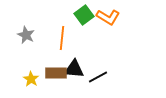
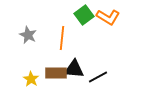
gray star: moved 2 px right
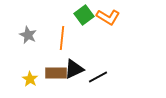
black triangle: rotated 30 degrees counterclockwise
yellow star: moved 1 px left
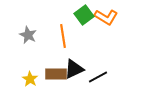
orange L-shape: moved 2 px left
orange line: moved 1 px right, 2 px up; rotated 15 degrees counterclockwise
brown rectangle: moved 1 px down
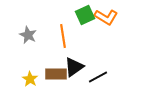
green square: moved 1 px right; rotated 12 degrees clockwise
black triangle: moved 2 px up; rotated 10 degrees counterclockwise
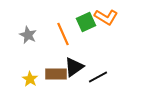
green square: moved 1 px right, 7 px down
orange line: moved 2 px up; rotated 15 degrees counterclockwise
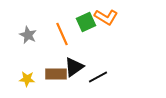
orange line: moved 1 px left
yellow star: moved 3 px left; rotated 28 degrees counterclockwise
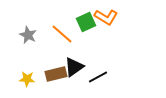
orange line: rotated 25 degrees counterclockwise
brown rectangle: rotated 15 degrees counterclockwise
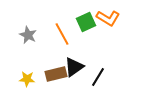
orange L-shape: moved 2 px right, 1 px down
orange line: rotated 20 degrees clockwise
black line: rotated 30 degrees counterclockwise
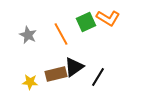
orange line: moved 1 px left
yellow star: moved 3 px right, 3 px down
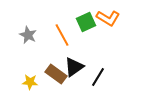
orange line: moved 1 px right, 1 px down
brown rectangle: rotated 50 degrees clockwise
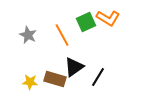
brown rectangle: moved 1 px left, 5 px down; rotated 20 degrees counterclockwise
